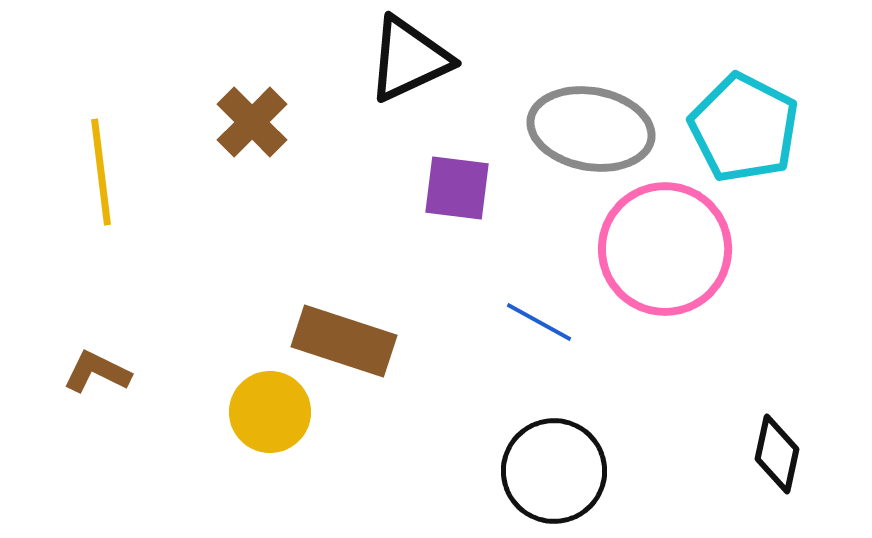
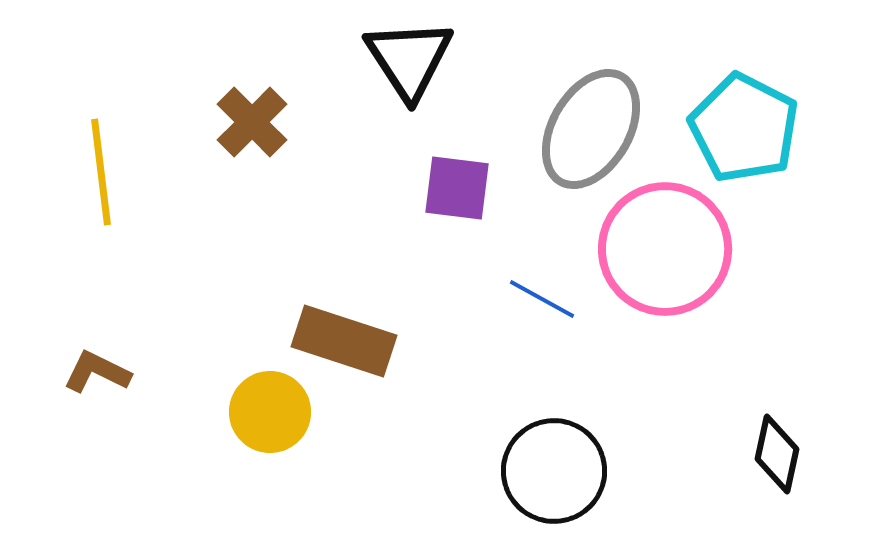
black triangle: rotated 38 degrees counterclockwise
gray ellipse: rotated 70 degrees counterclockwise
blue line: moved 3 px right, 23 px up
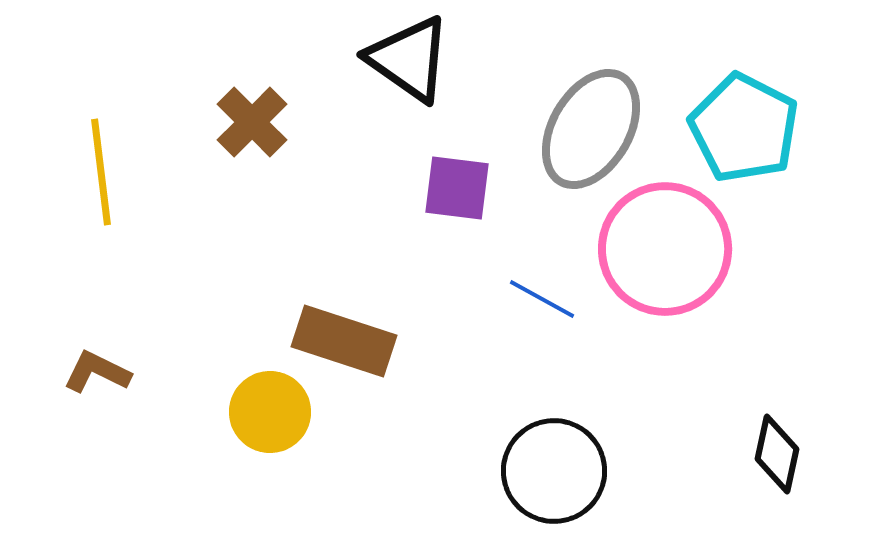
black triangle: rotated 22 degrees counterclockwise
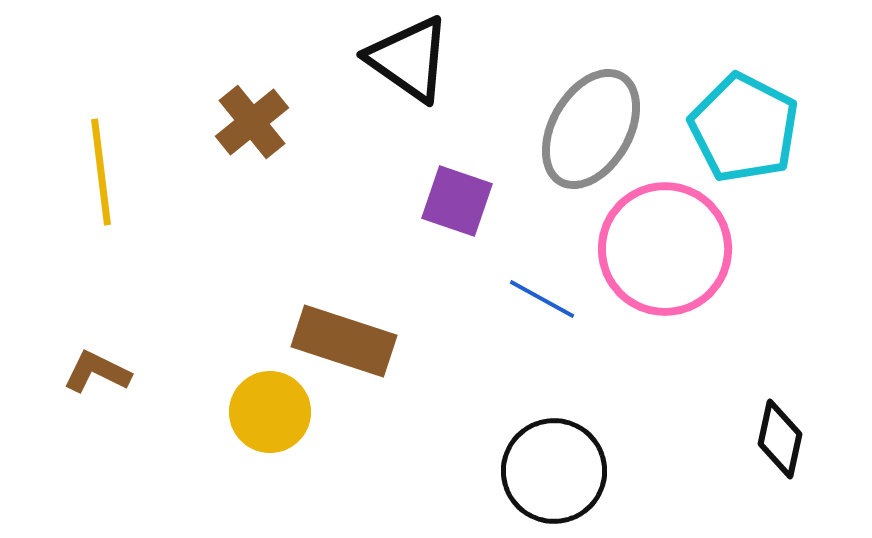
brown cross: rotated 6 degrees clockwise
purple square: moved 13 px down; rotated 12 degrees clockwise
black diamond: moved 3 px right, 15 px up
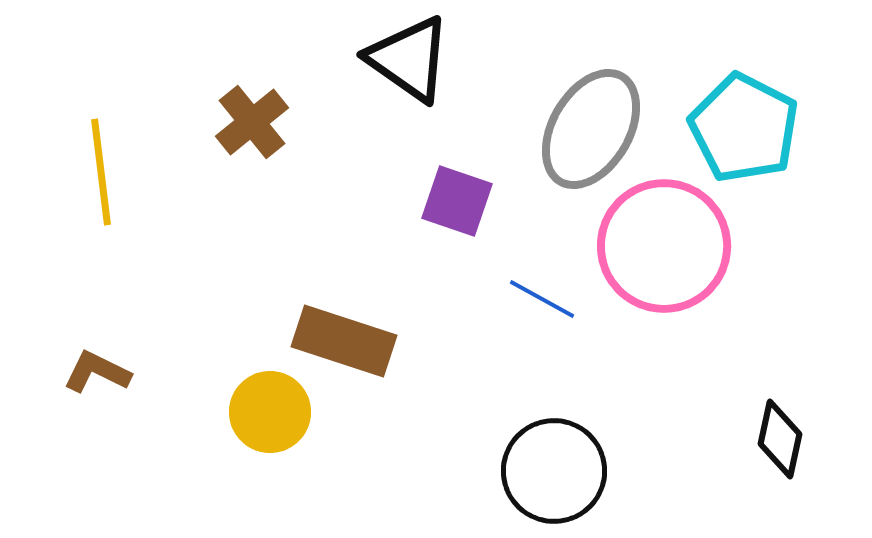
pink circle: moved 1 px left, 3 px up
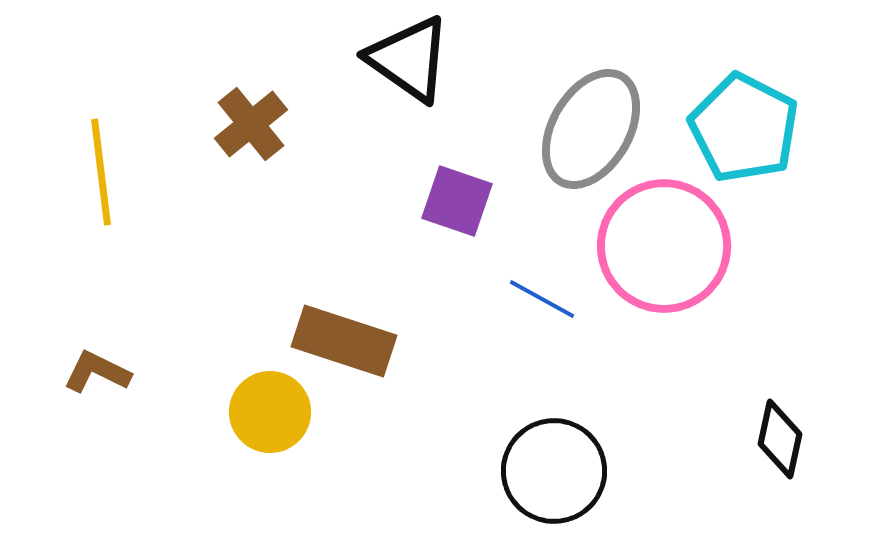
brown cross: moved 1 px left, 2 px down
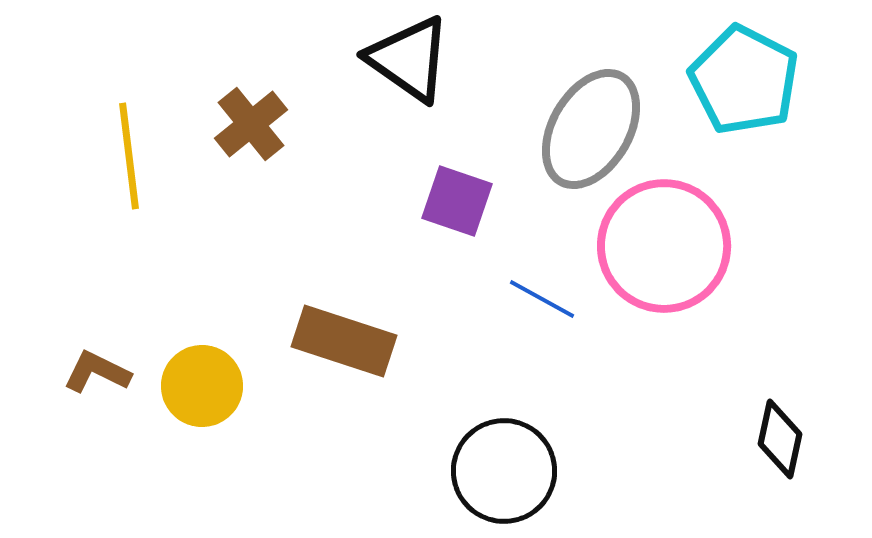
cyan pentagon: moved 48 px up
yellow line: moved 28 px right, 16 px up
yellow circle: moved 68 px left, 26 px up
black circle: moved 50 px left
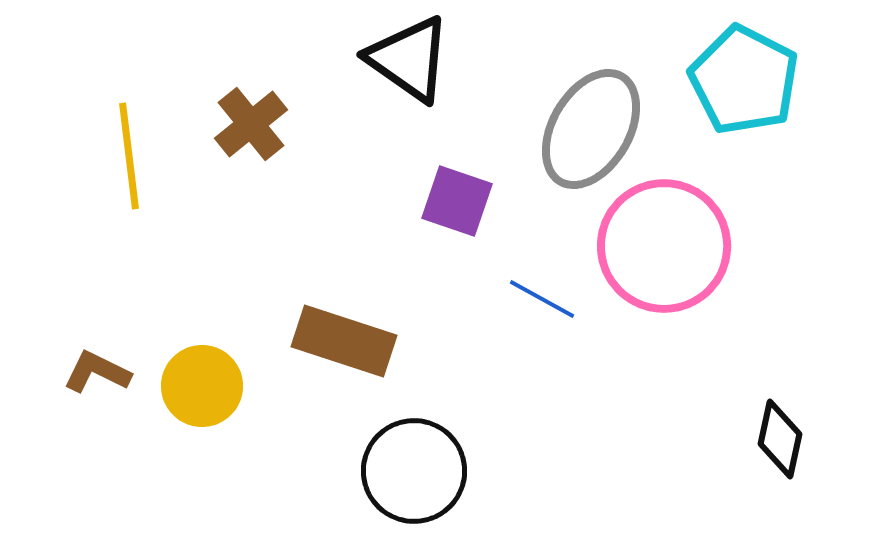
black circle: moved 90 px left
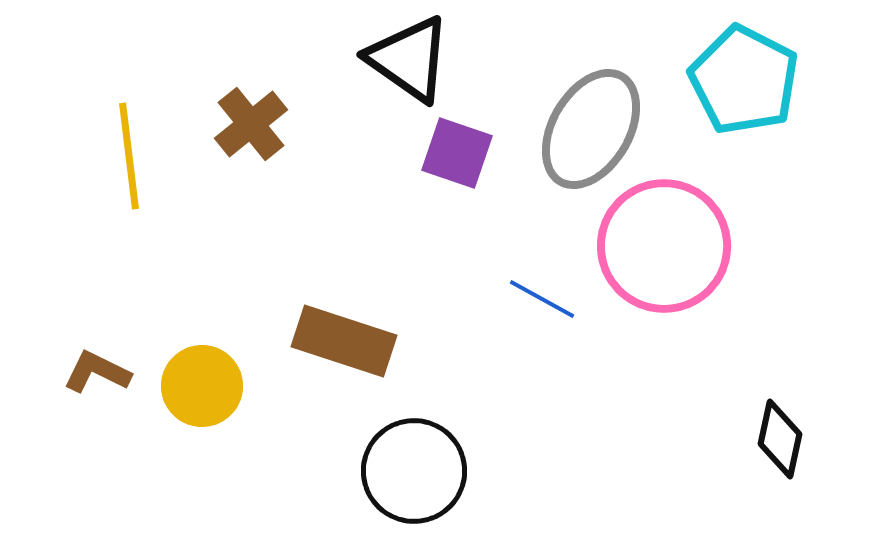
purple square: moved 48 px up
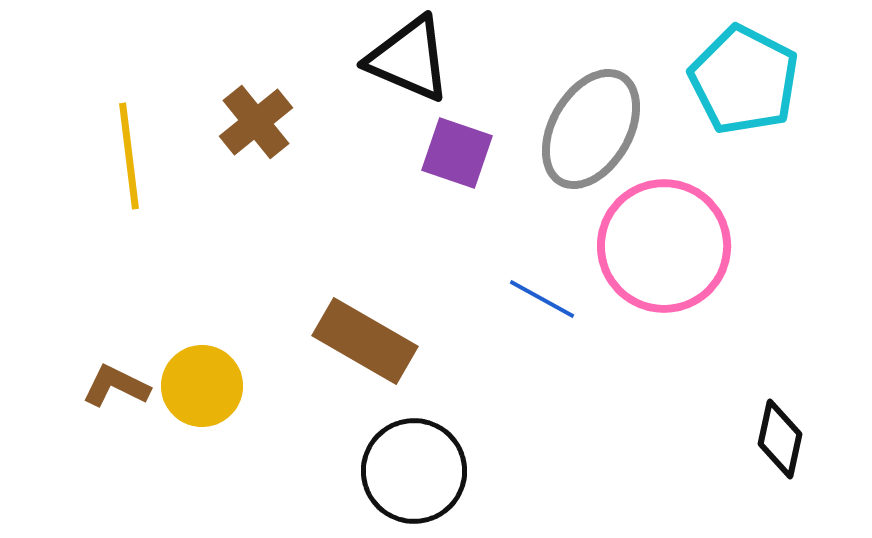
black triangle: rotated 12 degrees counterclockwise
brown cross: moved 5 px right, 2 px up
brown rectangle: moved 21 px right; rotated 12 degrees clockwise
brown L-shape: moved 19 px right, 14 px down
